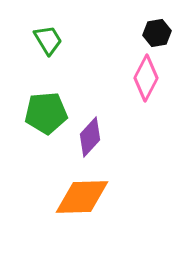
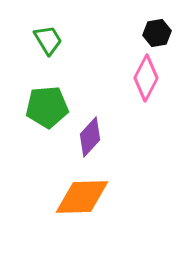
green pentagon: moved 1 px right, 6 px up
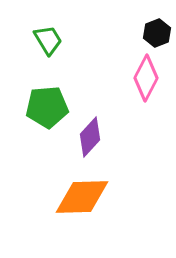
black hexagon: rotated 12 degrees counterclockwise
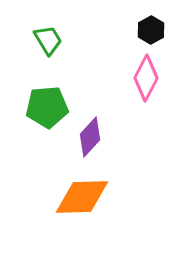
black hexagon: moved 6 px left, 3 px up; rotated 8 degrees counterclockwise
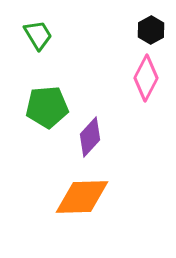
green trapezoid: moved 10 px left, 5 px up
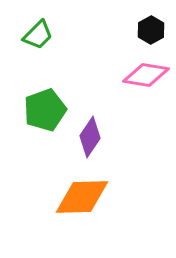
green trapezoid: rotated 76 degrees clockwise
pink diamond: moved 3 px up; rotated 72 degrees clockwise
green pentagon: moved 2 px left, 3 px down; rotated 15 degrees counterclockwise
purple diamond: rotated 9 degrees counterclockwise
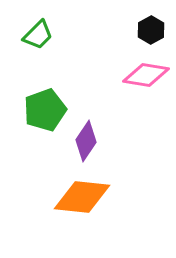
purple diamond: moved 4 px left, 4 px down
orange diamond: rotated 8 degrees clockwise
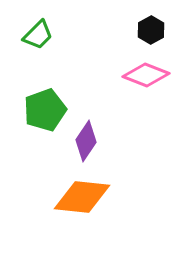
pink diamond: rotated 12 degrees clockwise
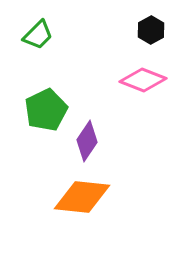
pink diamond: moved 3 px left, 5 px down
green pentagon: moved 1 px right; rotated 6 degrees counterclockwise
purple diamond: moved 1 px right
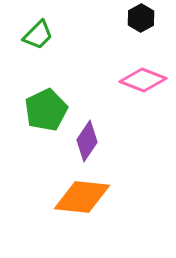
black hexagon: moved 10 px left, 12 px up
